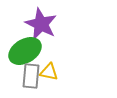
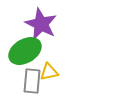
yellow triangle: rotated 24 degrees counterclockwise
gray rectangle: moved 1 px right, 5 px down
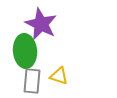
green ellipse: rotated 64 degrees counterclockwise
yellow triangle: moved 10 px right, 4 px down; rotated 30 degrees clockwise
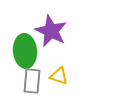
purple star: moved 10 px right, 7 px down
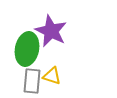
green ellipse: moved 2 px right, 2 px up; rotated 16 degrees clockwise
yellow triangle: moved 7 px left
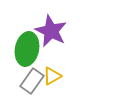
yellow triangle: rotated 48 degrees counterclockwise
gray rectangle: rotated 30 degrees clockwise
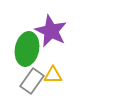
yellow triangle: moved 1 px right, 1 px up; rotated 30 degrees clockwise
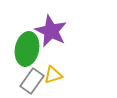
yellow triangle: rotated 18 degrees counterclockwise
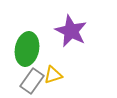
purple star: moved 20 px right
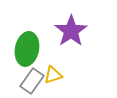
purple star: rotated 12 degrees clockwise
